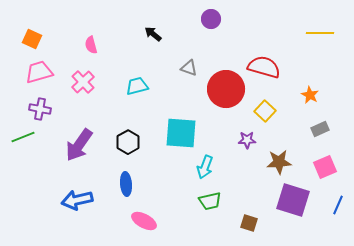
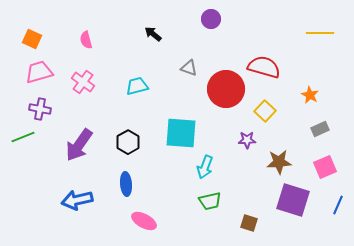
pink semicircle: moved 5 px left, 5 px up
pink cross: rotated 10 degrees counterclockwise
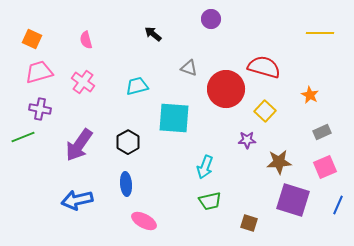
gray rectangle: moved 2 px right, 3 px down
cyan square: moved 7 px left, 15 px up
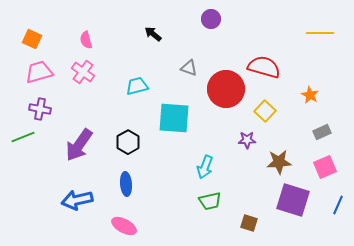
pink cross: moved 10 px up
pink ellipse: moved 20 px left, 5 px down
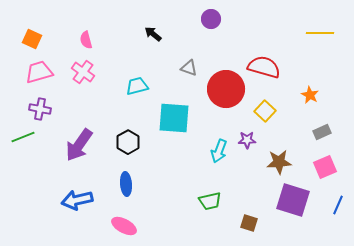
cyan arrow: moved 14 px right, 16 px up
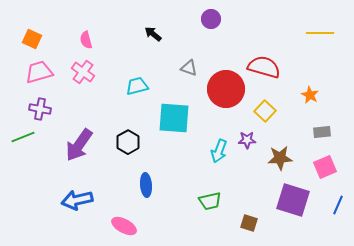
gray rectangle: rotated 18 degrees clockwise
brown star: moved 1 px right, 4 px up
blue ellipse: moved 20 px right, 1 px down
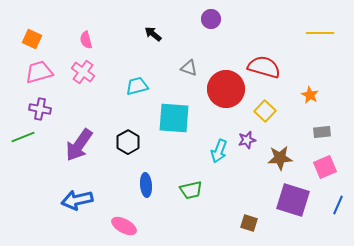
purple star: rotated 12 degrees counterclockwise
green trapezoid: moved 19 px left, 11 px up
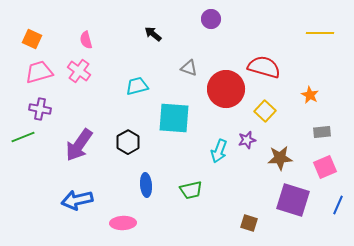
pink cross: moved 4 px left, 1 px up
pink ellipse: moved 1 px left, 3 px up; rotated 30 degrees counterclockwise
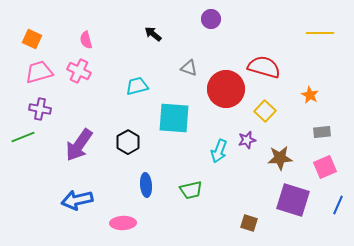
pink cross: rotated 10 degrees counterclockwise
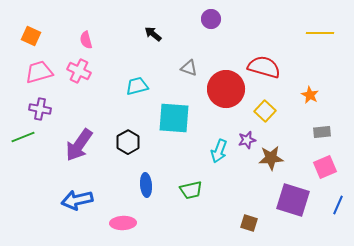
orange square: moved 1 px left, 3 px up
brown star: moved 9 px left
